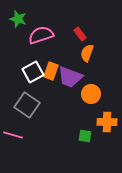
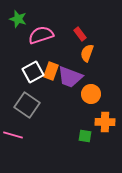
orange cross: moved 2 px left
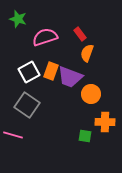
pink semicircle: moved 4 px right, 2 px down
white square: moved 4 px left
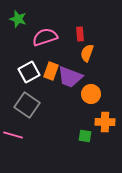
red rectangle: rotated 32 degrees clockwise
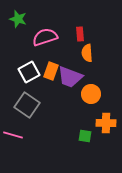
orange semicircle: rotated 24 degrees counterclockwise
orange cross: moved 1 px right, 1 px down
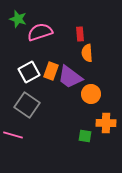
pink semicircle: moved 5 px left, 5 px up
purple trapezoid: rotated 16 degrees clockwise
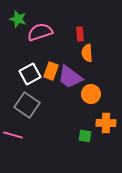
white square: moved 1 px right, 2 px down
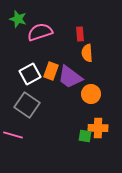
orange cross: moved 8 px left, 5 px down
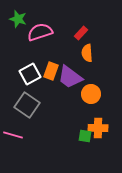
red rectangle: moved 1 px right, 1 px up; rotated 48 degrees clockwise
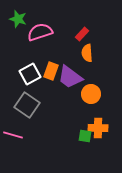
red rectangle: moved 1 px right, 1 px down
